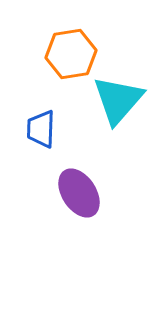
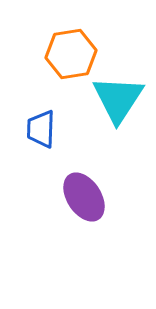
cyan triangle: moved 1 px up; rotated 8 degrees counterclockwise
purple ellipse: moved 5 px right, 4 px down
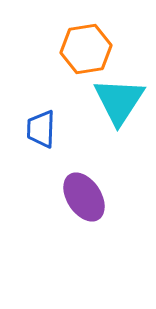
orange hexagon: moved 15 px right, 5 px up
cyan triangle: moved 1 px right, 2 px down
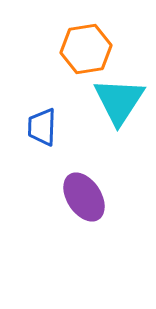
blue trapezoid: moved 1 px right, 2 px up
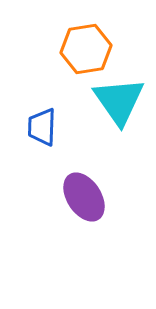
cyan triangle: rotated 8 degrees counterclockwise
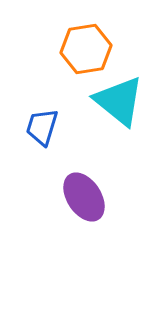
cyan triangle: rotated 16 degrees counterclockwise
blue trapezoid: rotated 15 degrees clockwise
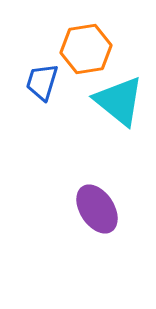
blue trapezoid: moved 45 px up
purple ellipse: moved 13 px right, 12 px down
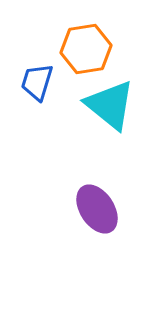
blue trapezoid: moved 5 px left
cyan triangle: moved 9 px left, 4 px down
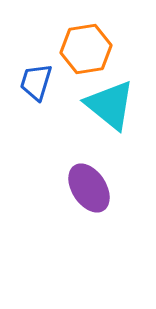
blue trapezoid: moved 1 px left
purple ellipse: moved 8 px left, 21 px up
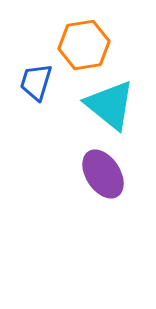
orange hexagon: moved 2 px left, 4 px up
purple ellipse: moved 14 px right, 14 px up
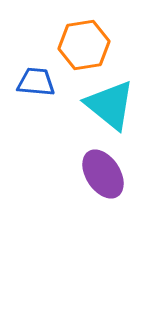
blue trapezoid: rotated 78 degrees clockwise
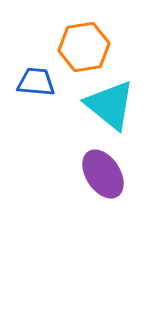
orange hexagon: moved 2 px down
